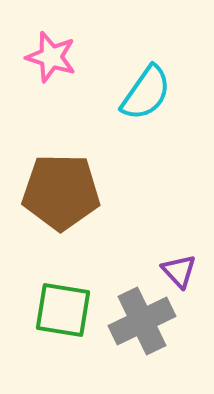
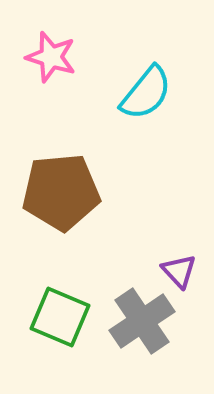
cyan semicircle: rotated 4 degrees clockwise
brown pentagon: rotated 6 degrees counterclockwise
green square: moved 3 px left, 7 px down; rotated 14 degrees clockwise
gray cross: rotated 8 degrees counterclockwise
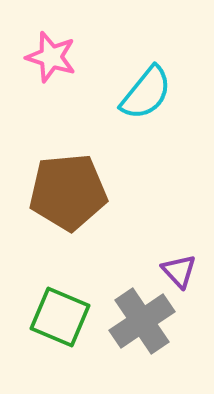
brown pentagon: moved 7 px right
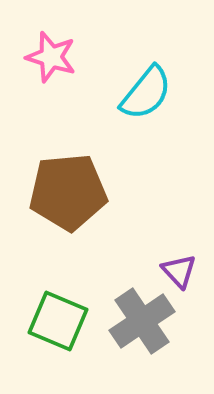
green square: moved 2 px left, 4 px down
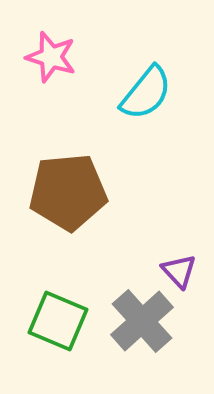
gray cross: rotated 8 degrees counterclockwise
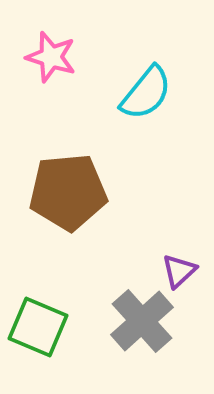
purple triangle: rotated 30 degrees clockwise
green square: moved 20 px left, 6 px down
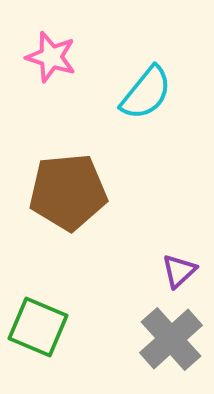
gray cross: moved 29 px right, 18 px down
